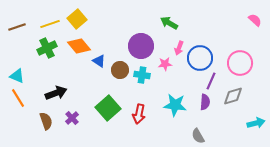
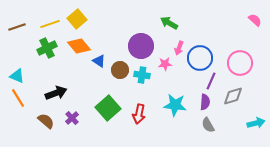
brown semicircle: rotated 30 degrees counterclockwise
gray semicircle: moved 10 px right, 11 px up
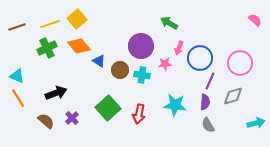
purple line: moved 1 px left
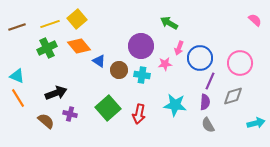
brown circle: moved 1 px left
purple cross: moved 2 px left, 4 px up; rotated 32 degrees counterclockwise
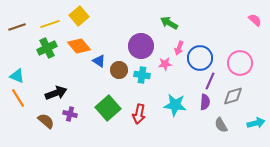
yellow square: moved 2 px right, 3 px up
gray semicircle: moved 13 px right
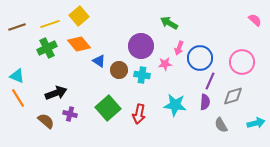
orange diamond: moved 2 px up
pink circle: moved 2 px right, 1 px up
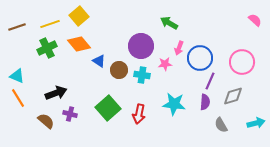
cyan star: moved 1 px left, 1 px up
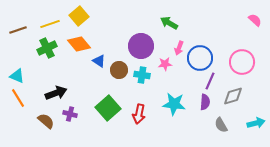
brown line: moved 1 px right, 3 px down
